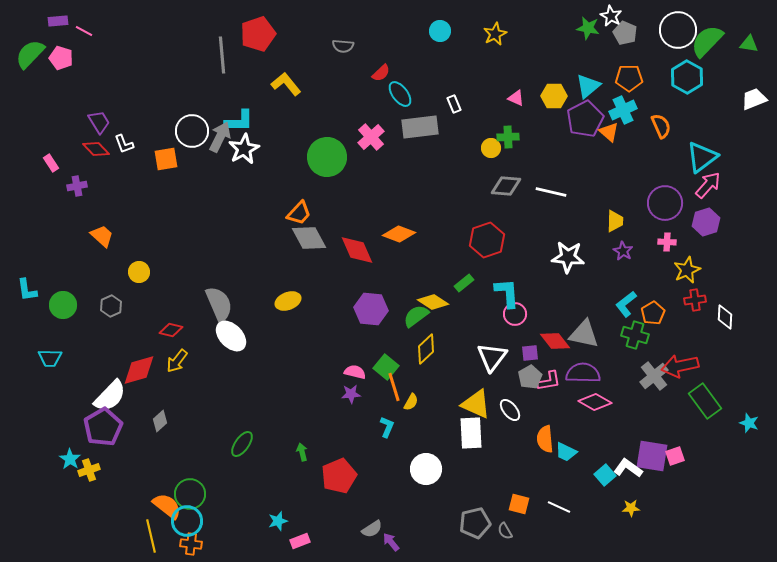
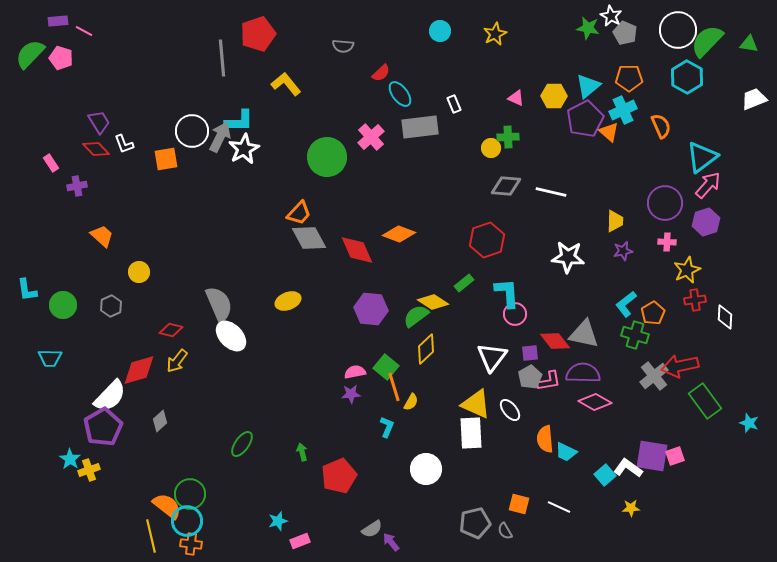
gray line at (222, 55): moved 3 px down
purple star at (623, 251): rotated 30 degrees clockwise
pink semicircle at (355, 372): rotated 25 degrees counterclockwise
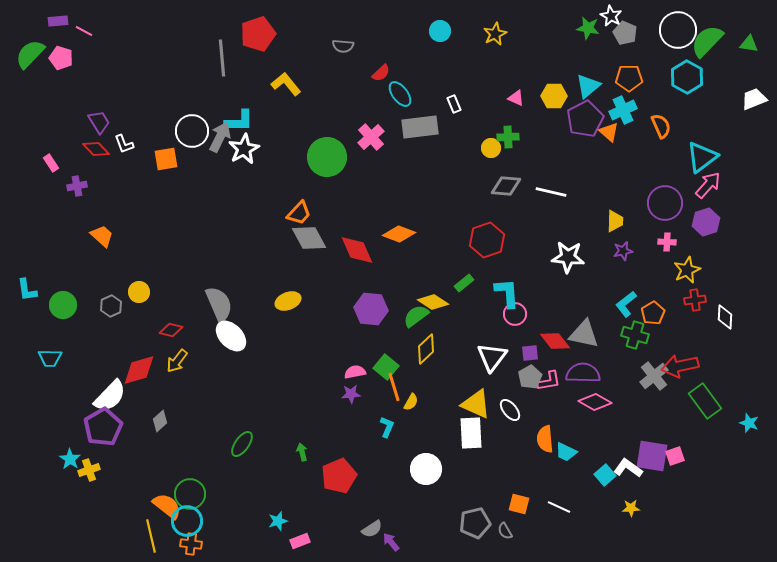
yellow circle at (139, 272): moved 20 px down
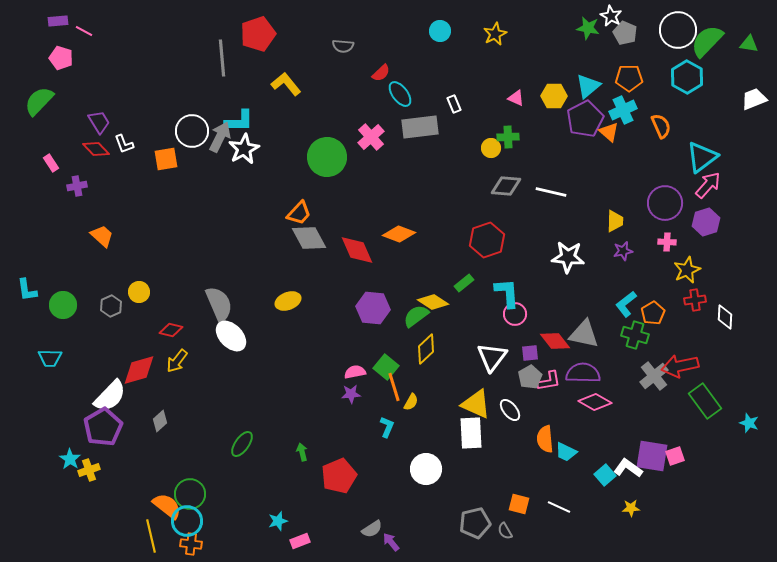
green semicircle at (30, 54): moved 9 px right, 47 px down
purple hexagon at (371, 309): moved 2 px right, 1 px up
